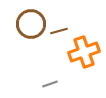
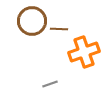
brown circle: moved 1 px right, 3 px up
brown line: moved 2 px up; rotated 18 degrees clockwise
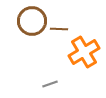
orange cross: rotated 12 degrees counterclockwise
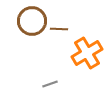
orange cross: moved 3 px right, 1 px down
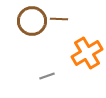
brown line: moved 10 px up
gray line: moved 3 px left, 8 px up
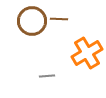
gray line: rotated 14 degrees clockwise
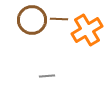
brown circle: moved 1 px up
orange cross: moved 23 px up
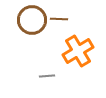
orange cross: moved 9 px left, 21 px down
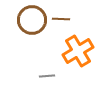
brown line: moved 2 px right
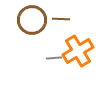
gray line: moved 7 px right, 18 px up
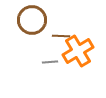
brown line: moved 17 px down
gray line: moved 4 px left, 4 px down
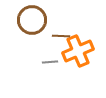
orange cross: rotated 8 degrees clockwise
